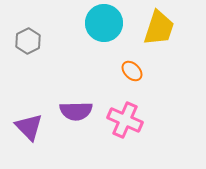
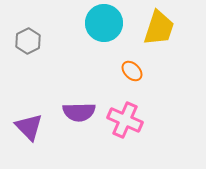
purple semicircle: moved 3 px right, 1 px down
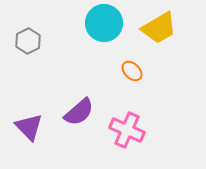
yellow trapezoid: rotated 42 degrees clockwise
purple semicircle: rotated 40 degrees counterclockwise
pink cross: moved 2 px right, 10 px down
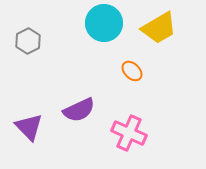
purple semicircle: moved 2 px up; rotated 16 degrees clockwise
pink cross: moved 2 px right, 3 px down
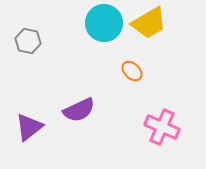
yellow trapezoid: moved 10 px left, 5 px up
gray hexagon: rotated 20 degrees counterclockwise
purple triangle: rotated 36 degrees clockwise
pink cross: moved 33 px right, 6 px up
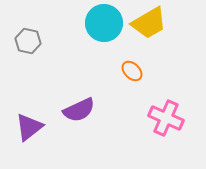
pink cross: moved 4 px right, 9 px up
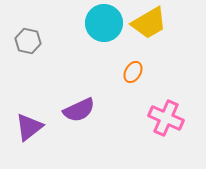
orange ellipse: moved 1 px right, 1 px down; rotated 75 degrees clockwise
